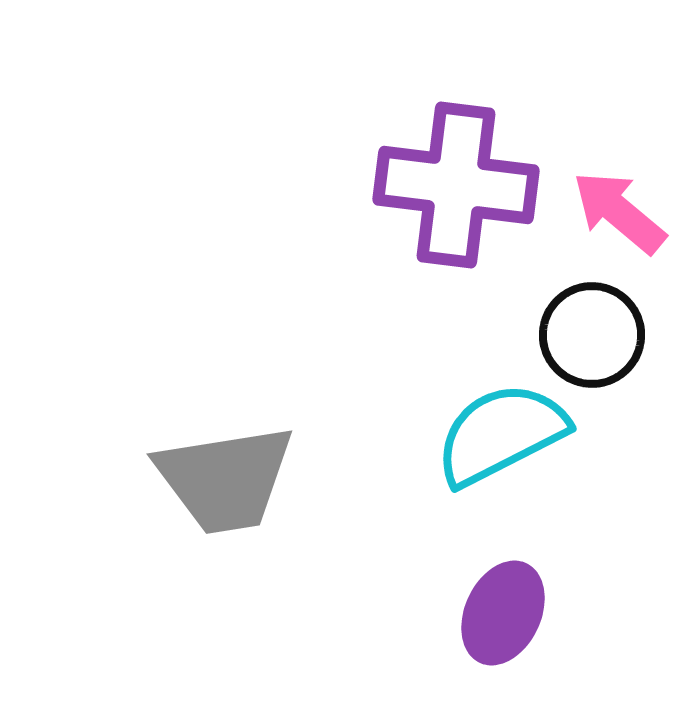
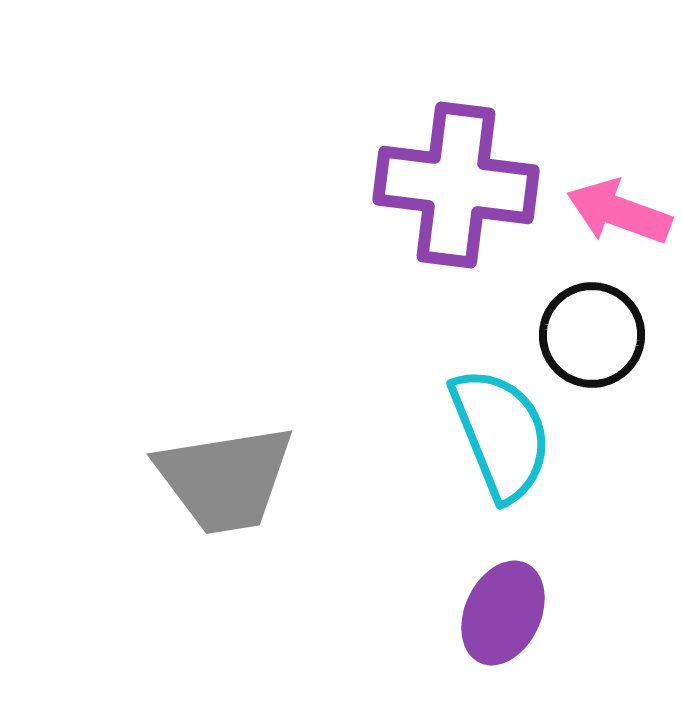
pink arrow: rotated 20 degrees counterclockwise
cyan semicircle: rotated 95 degrees clockwise
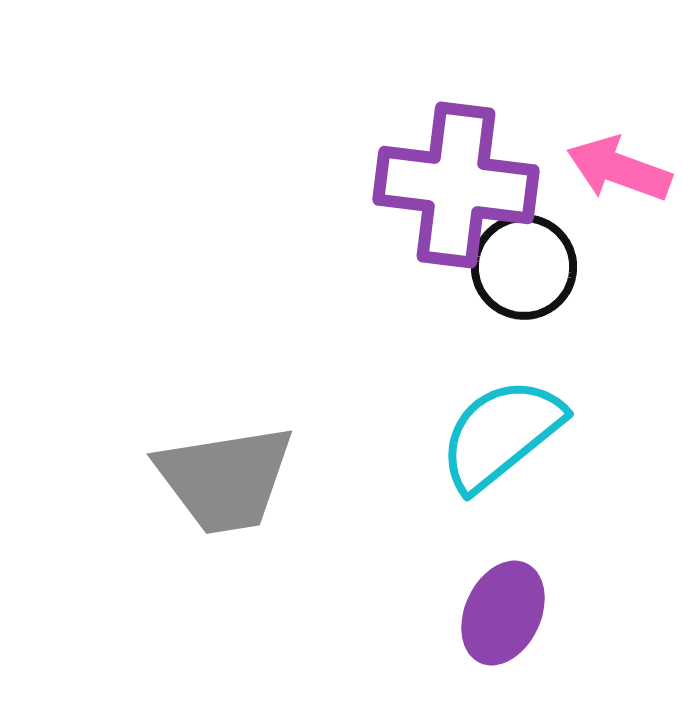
pink arrow: moved 43 px up
black circle: moved 68 px left, 68 px up
cyan semicircle: rotated 107 degrees counterclockwise
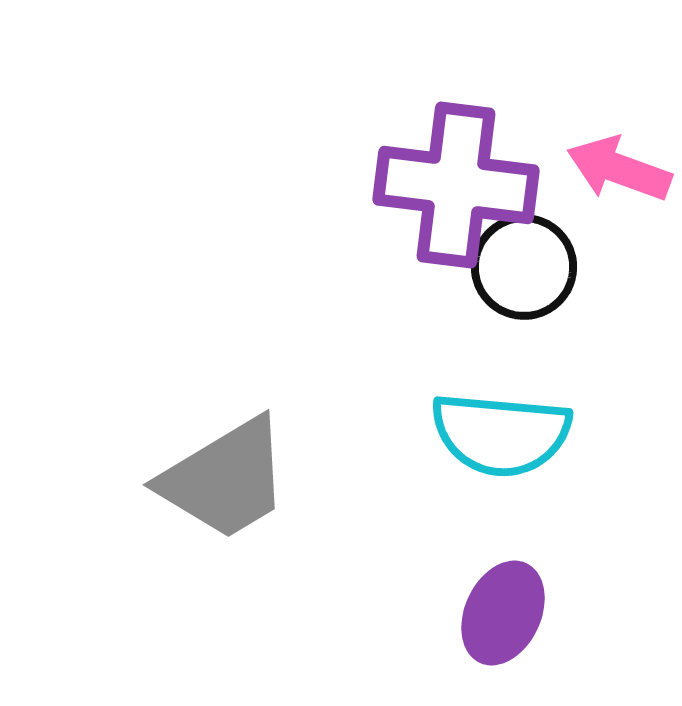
cyan semicircle: rotated 136 degrees counterclockwise
gray trapezoid: rotated 22 degrees counterclockwise
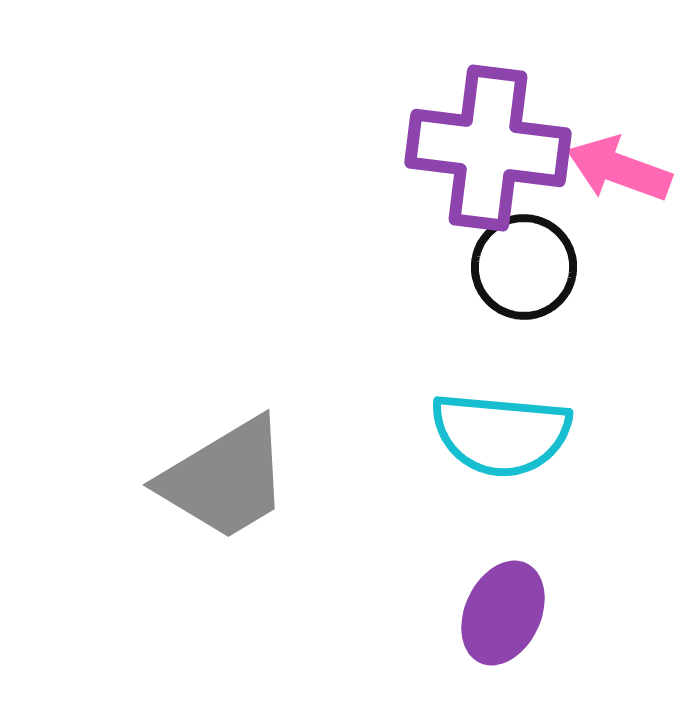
purple cross: moved 32 px right, 37 px up
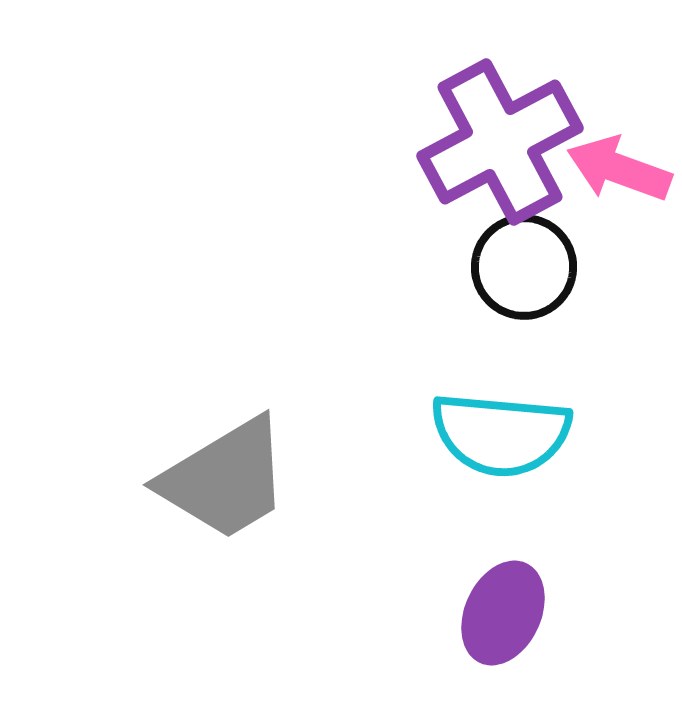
purple cross: moved 12 px right, 6 px up; rotated 35 degrees counterclockwise
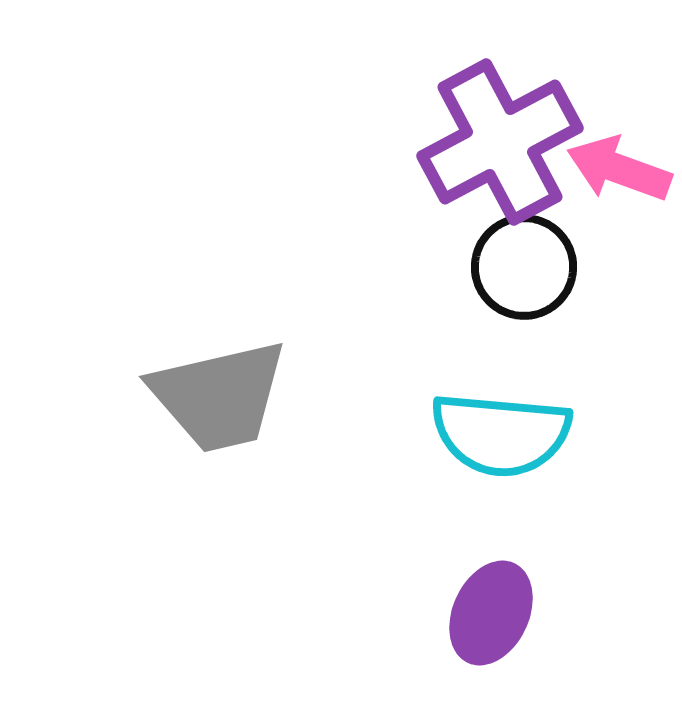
gray trapezoid: moved 6 px left, 83 px up; rotated 18 degrees clockwise
purple ellipse: moved 12 px left
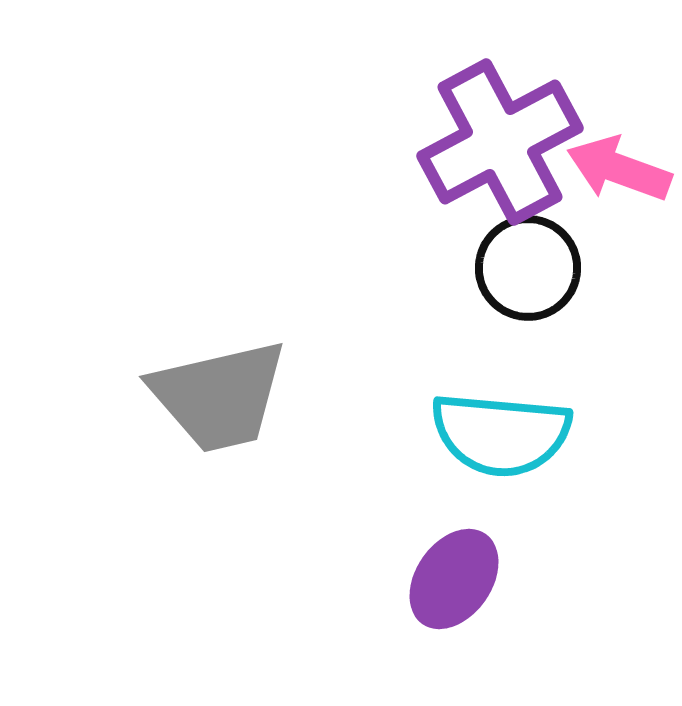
black circle: moved 4 px right, 1 px down
purple ellipse: moved 37 px left, 34 px up; rotated 10 degrees clockwise
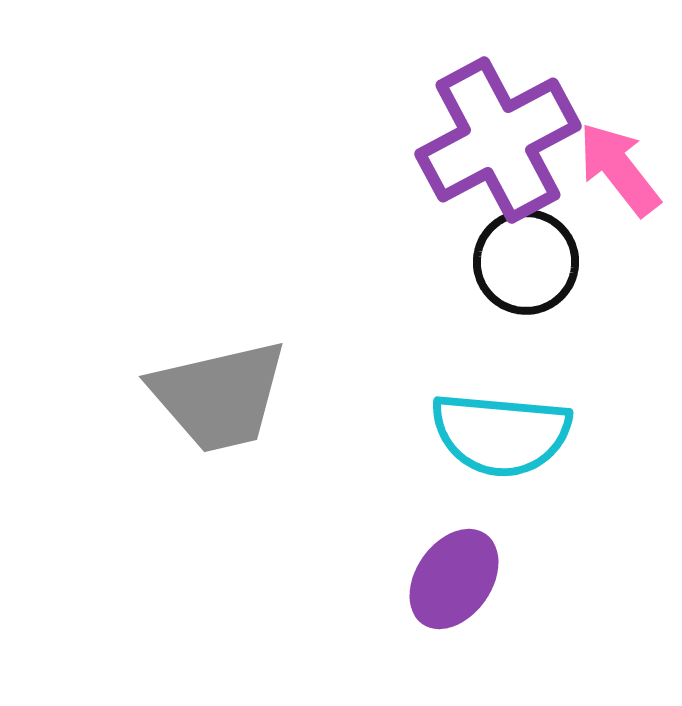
purple cross: moved 2 px left, 2 px up
pink arrow: rotated 32 degrees clockwise
black circle: moved 2 px left, 6 px up
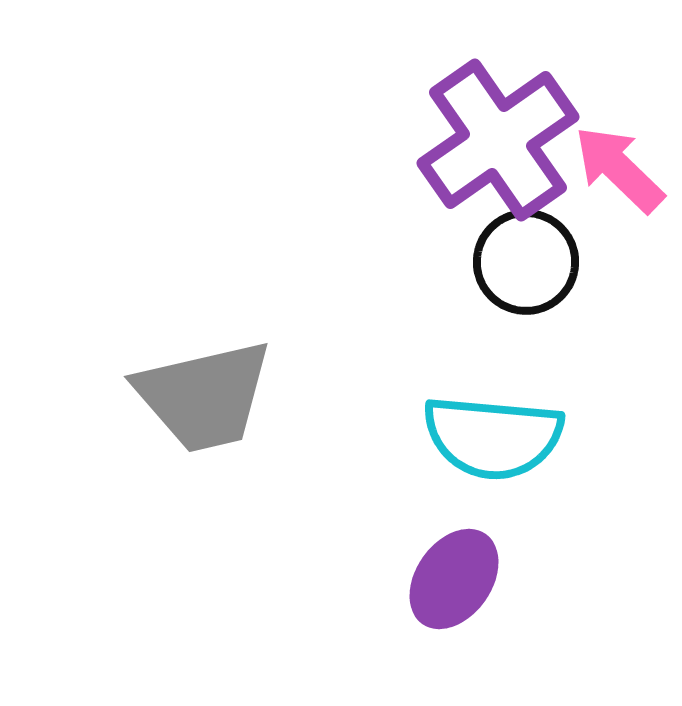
purple cross: rotated 7 degrees counterclockwise
pink arrow: rotated 8 degrees counterclockwise
gray trapezoid: moved 15 px left
cyan semicircle: moved 8 px left, 3 px down
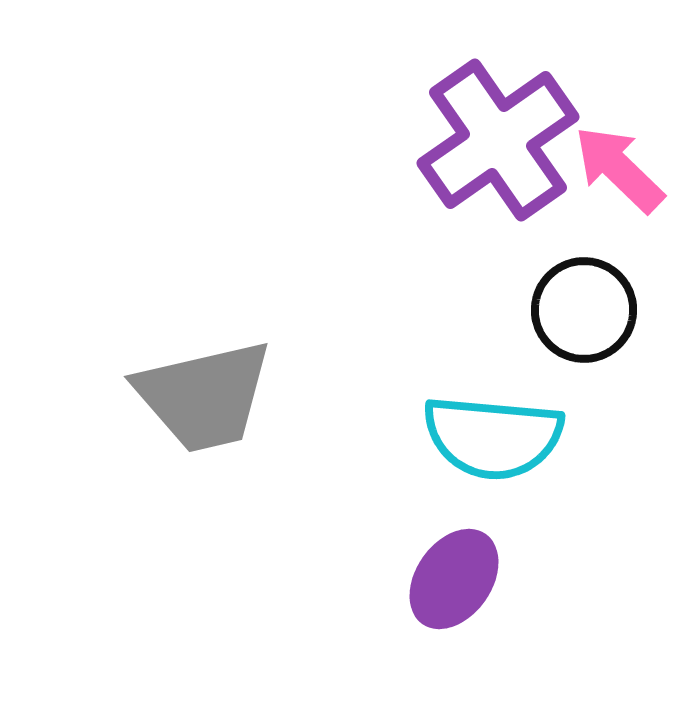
black circle: moved 58 px right, 48 px down
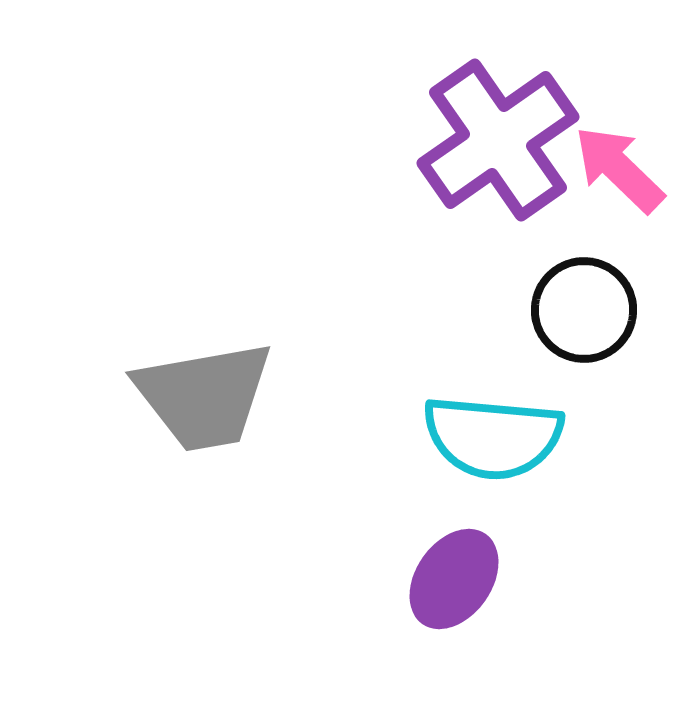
gray trapezoid: rotated 3 degrees clockwise
